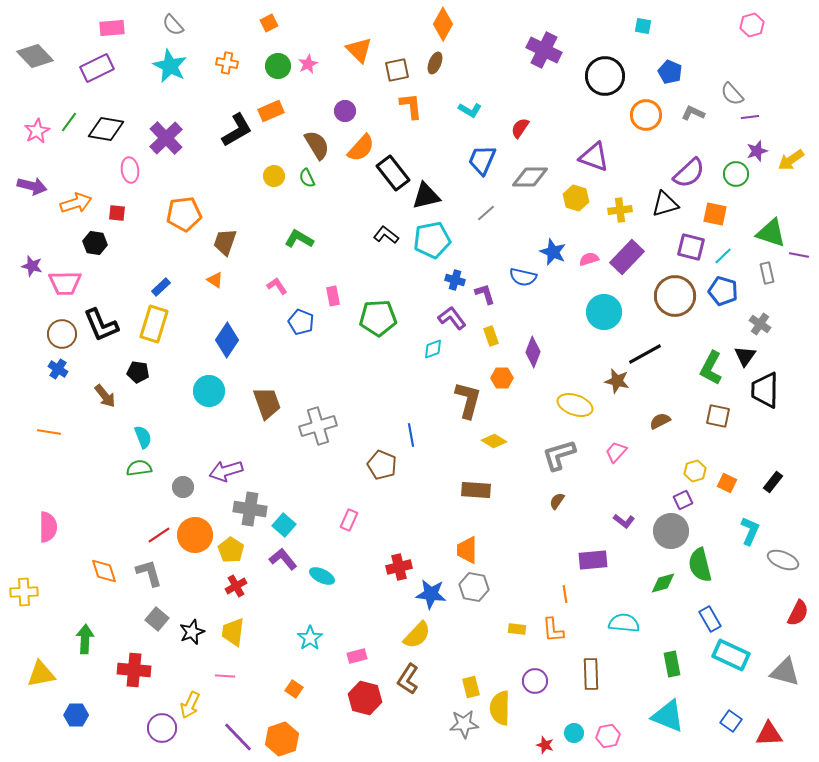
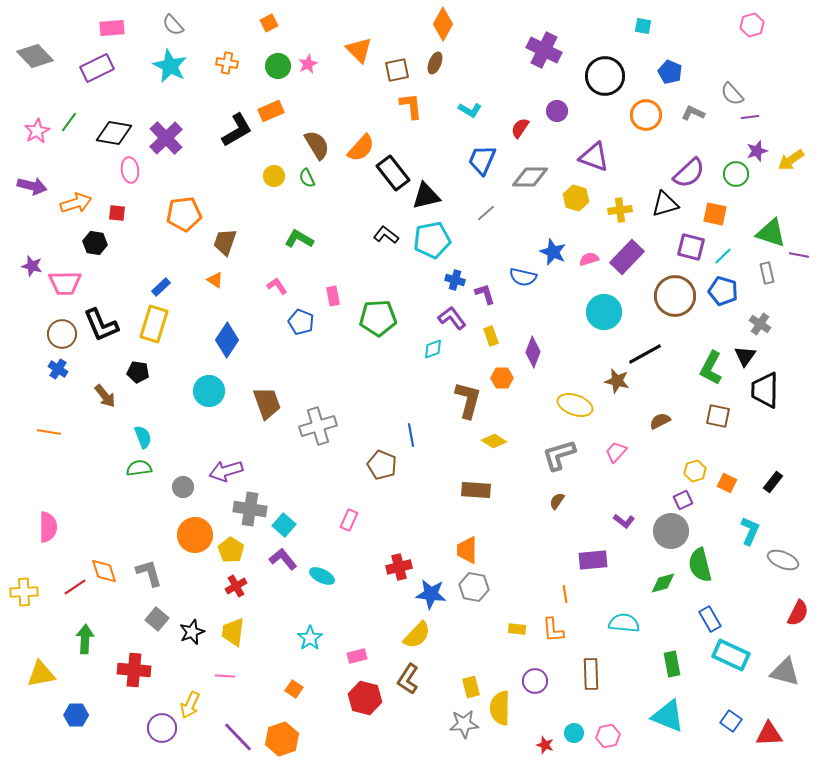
purple circle at (345, 111): moved 212 px right
black diamond at (106, 129): moved 8 px right, 4 px down
red line at (159, 535): moved 84 px left, 52 px down
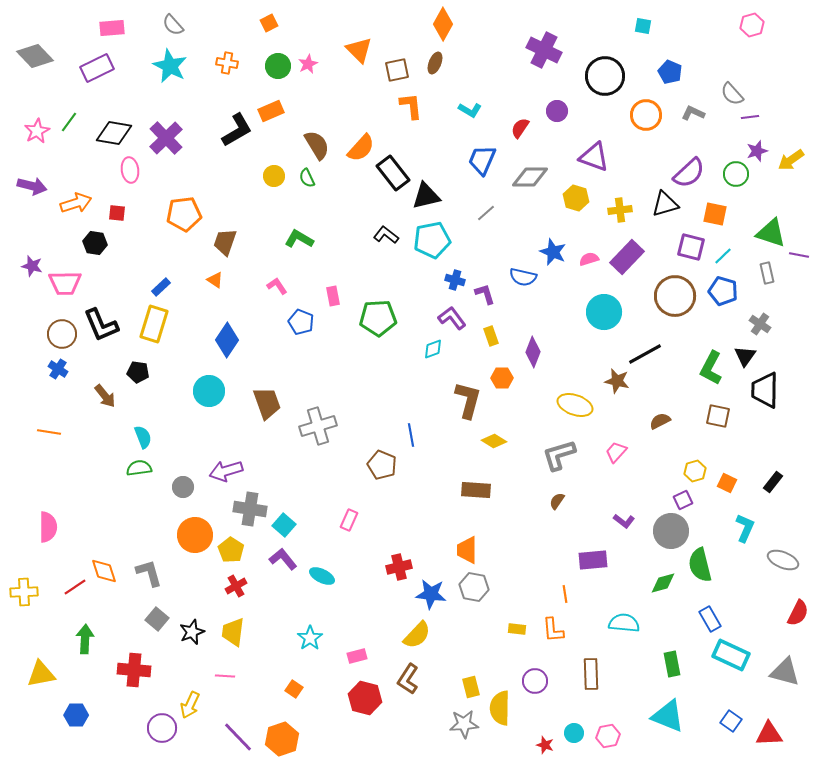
cyan L-shape at (750, 531): moved 5 px left, 3 px up
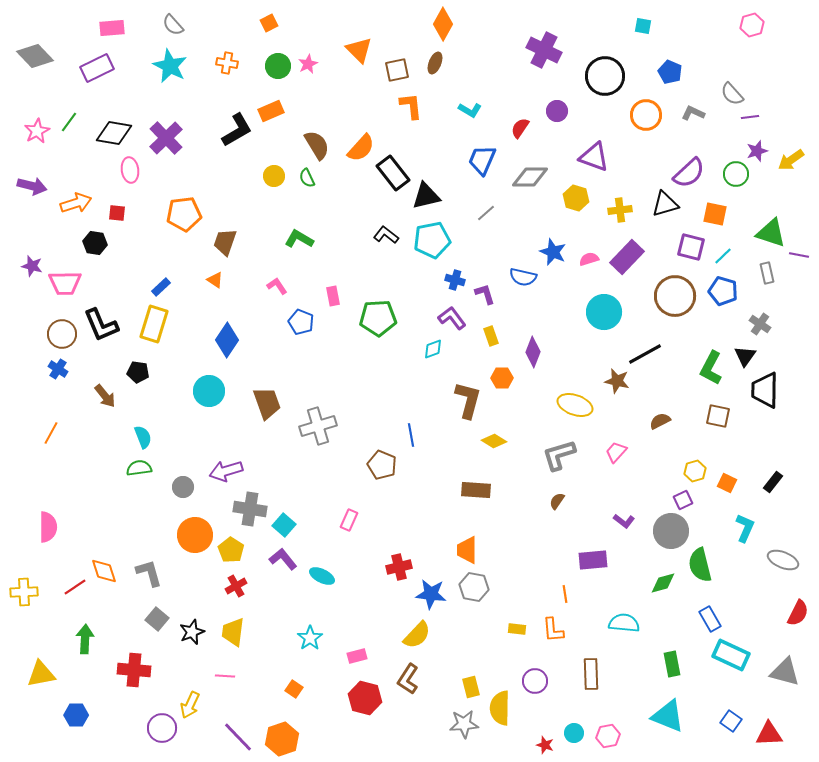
orange line at (49, 432): moved 2 px right, 1 px down; rotated 70 degrees counterclockwise
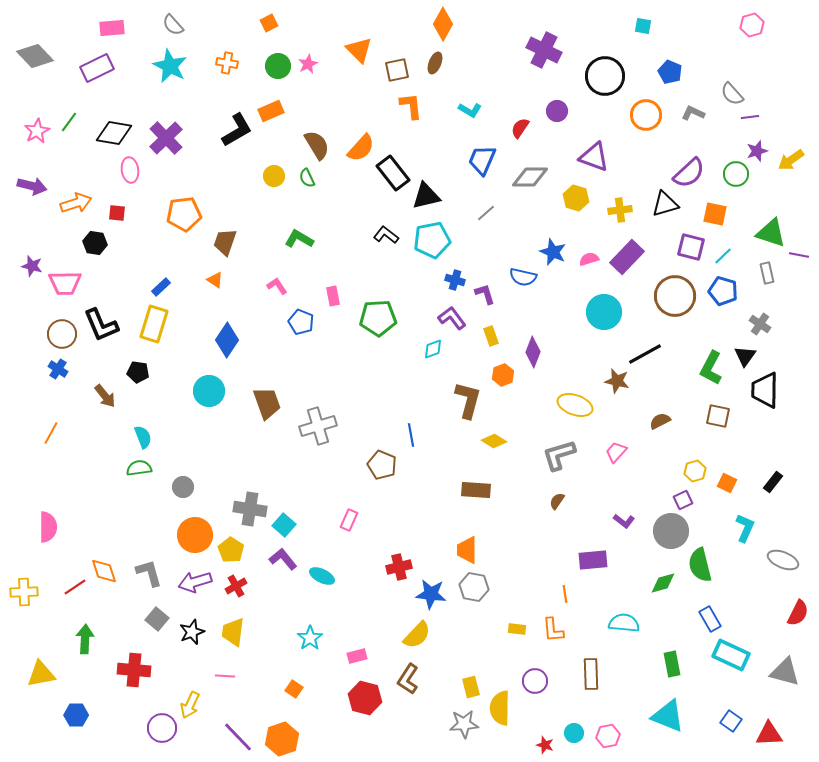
orange hexagon at (502, 378): moved 1 px right, 3 px up; rotated 20 degrees counterclockwise
purple arrow at (226, 471): moved 31 px left, 111 px down
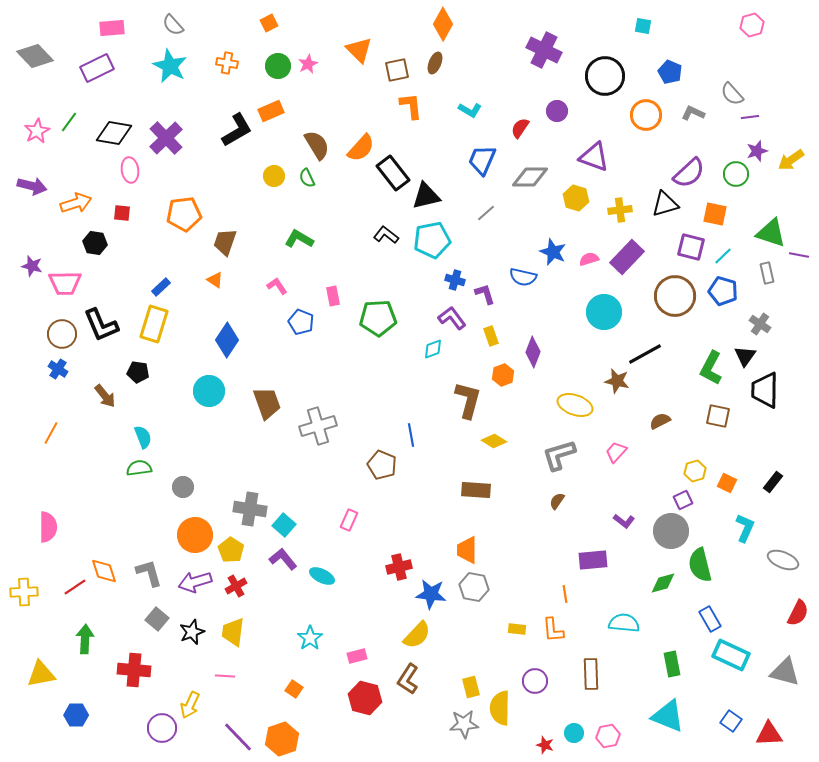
red square at (117, 213): moved 5 px right
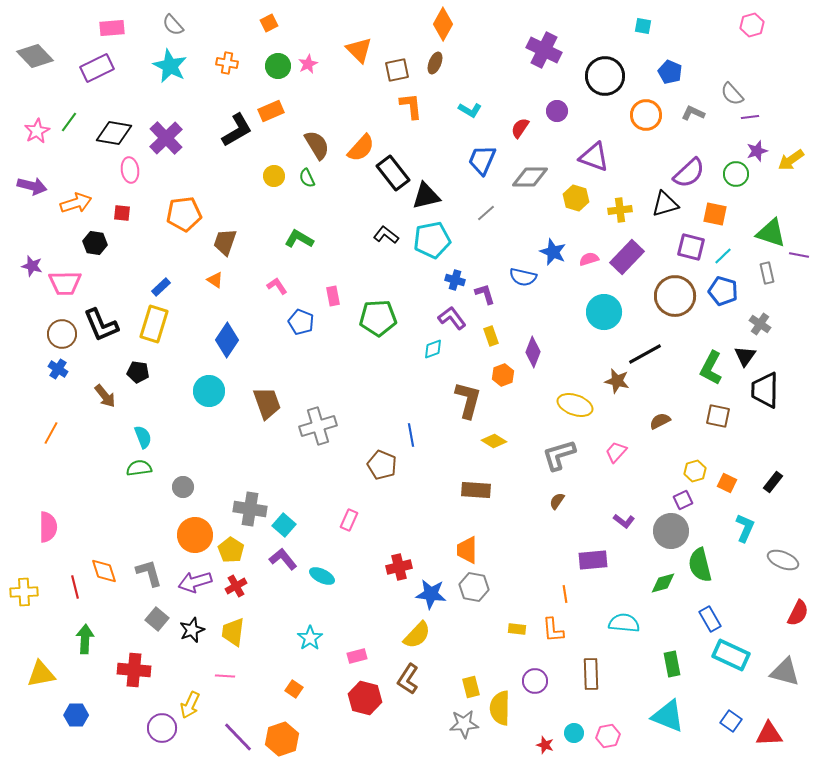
red line at (75, 587): rotated 70 degrees counterclockwise
black star at (192, 632): moved 2 px up
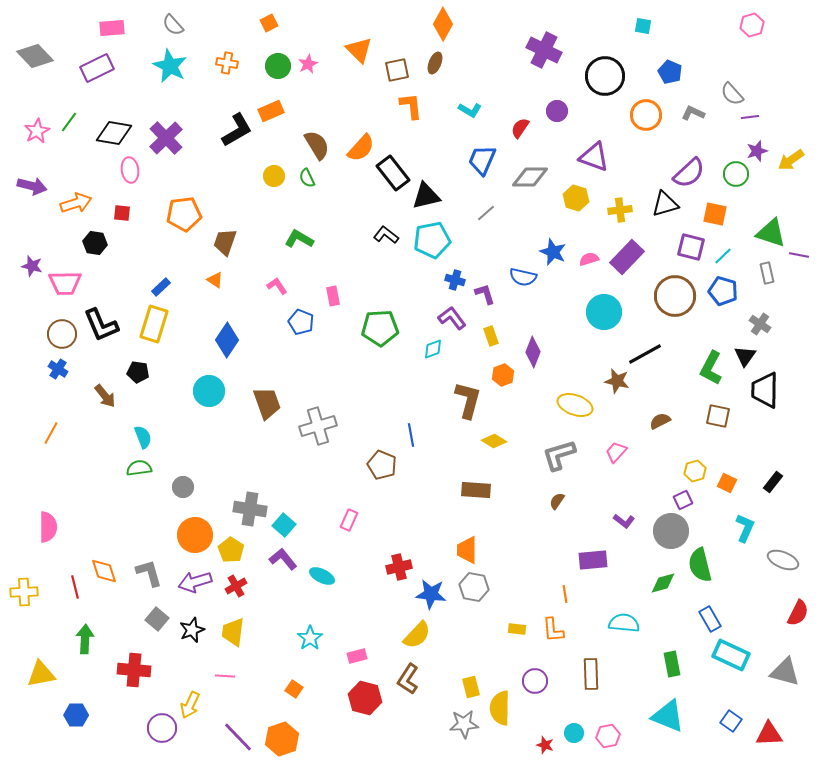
green pentagon at (378, 318): moved 2 px right, 10 px down
